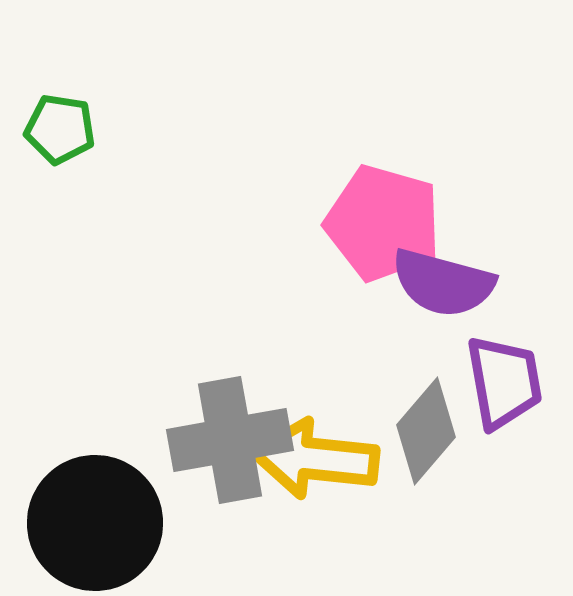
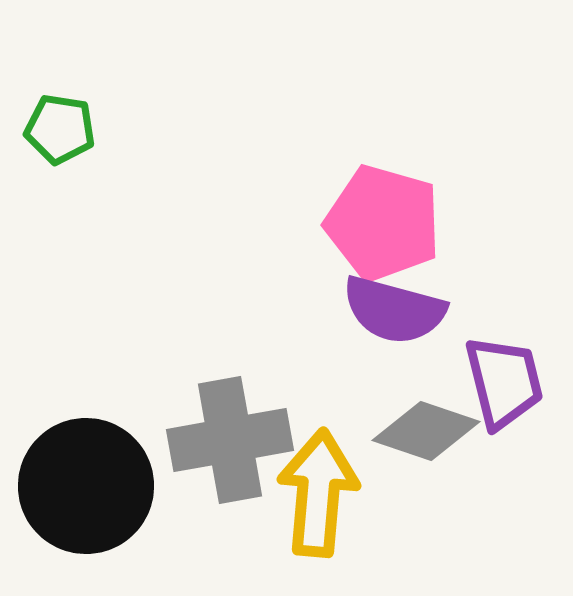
purple semicircle: moved 49 px left, 27 px down
purple trapezoid: rotated 4 degrees counterclockwise
gray diamond: rotated 68 degrees clockwise
yellow arrow: moved 3 px right, 34 px down; rotated 89 degrees clockwise
black circle: moved 9 px left, 37 px up
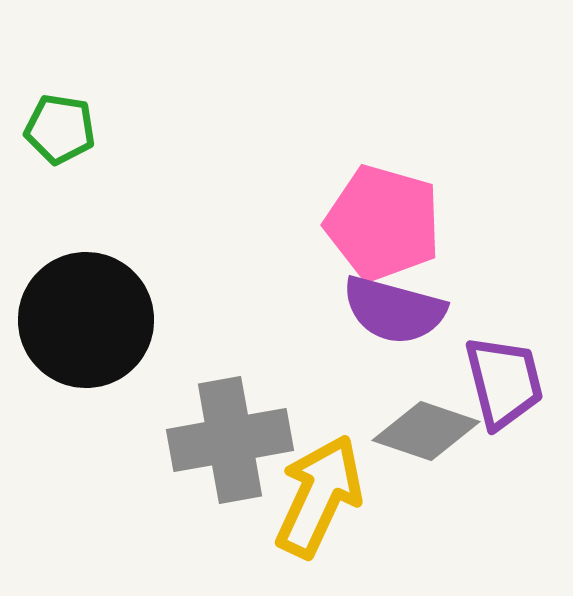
black circle: moved 166 px up
yellow arrow: moved 1 px right, 3 px down; rotated 20 degrees clockwise
